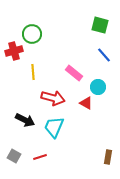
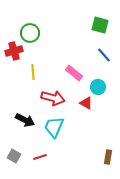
green circle: moved 2 px left, 1 px up
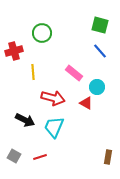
green circle: moved 12 px right
blue line: moved 4 px left, 4 px up
cyan circle: moved 1 px left
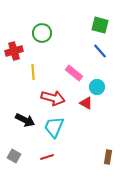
red line: moved 7 px right
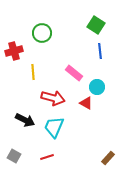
green square: moved 4 px left; rotated 18 degrees clockwise
blue line: rotated 35 degrees clockwise
brown rectangle: moved 1 px down; rotated 32 degrees clockwise
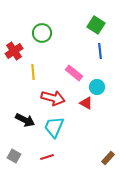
red cross: rotated 18 degrees counterclockwise
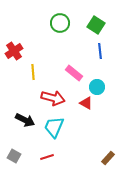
green circle: moved 18 px right, 10 px up
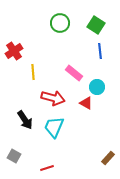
black arrow: rotated 30 degrees clockwise
red line: moved 11 px down
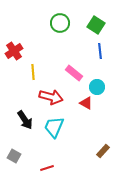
red arrow: moved 2 px left, 1 px up
brown rectangle: moved 5 px left, 7 px up
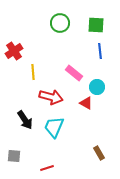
green square: rotated 30 degrees counterclockwise
brown rectangle: moved 4 px left, 2 px down; rotated 72 degrees counterclockwise
gray square: rotated 24 degrees counterclockwise
